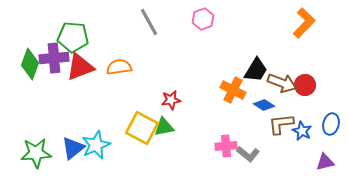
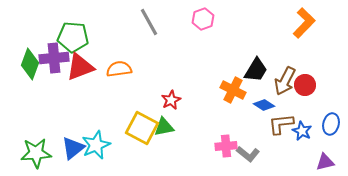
orange semicircle: moved 2 px down
brown arrow: moved 3 px right, 2 px up; rotated 96 degrees clockwise
red star: rotated 18 degrees counterclockwise
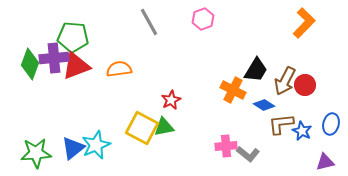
red triangle: moved 4 px left, 1 px up
